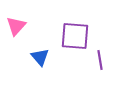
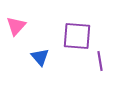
purple square: moved 2 px right
purple line: moved 1 px down
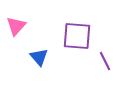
blue triangle: moved 1 px left
purple line: moved 5 px right; rotated 18 degrees counterclockwise
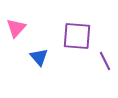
pink triangle: moved 2 px down
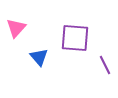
purple square: moved 2 px left, 2 px down
purple line: moved 4 px down
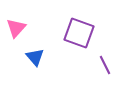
purple square: moved 4 px right, 5 px up; rotated 16 degrees clockwise
blue triangle: moved 4 px left
